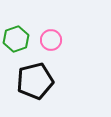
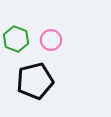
green hexagon: rotated 20 degrees counterclockwise
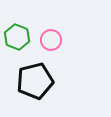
green hexagon: moved 1 px right, 2 px up
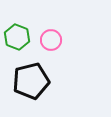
black pentagon: moved 4 px left
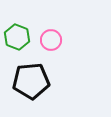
black pentagon: rotated 9 degrees clockwise
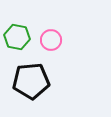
green hexagon: rotated 10 degrees counterclockwise
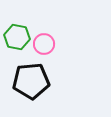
pink circle: moved 7 px left, 4 px down
